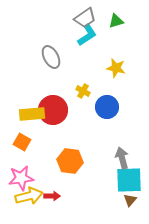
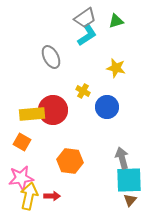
yellow arrow: rotated 64 degrees counterclockwise
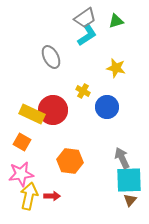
yellow rectangle: rotated 30 degrees clockwise
gray arrow: rotated 10 degrees counterclockwise
pink star: moved 4 px up
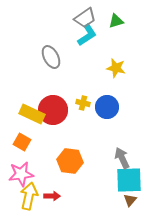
yellow cross: moved 12 px down; rotated 16 degrees counterclockwise
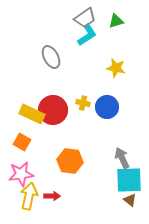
brown triangle: rotated 32 degrees counterclockwise
